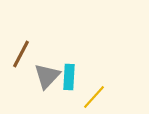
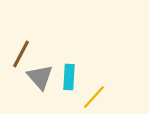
gray triangle: moved 7 px left, 1 px down; rotated 24 degrees counterclockwise
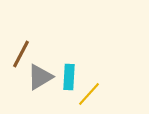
gray triangle: rotated 40 degrees clockwise
yellow line: moved 5 px left, 3 px up
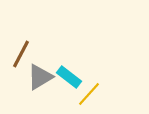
cyan rectangle: rotated 55 degrees counterclockwise
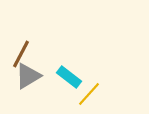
gray triangle: moved 12 px left, 1 px up
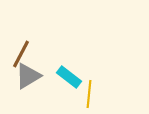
yellow line: rotated 36 degrees counterclockwise
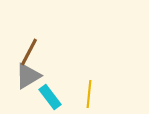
brown line: moved 8 px right, 2 px up
cyan rectangle: moved 19 px left, 20 px down; rotated 15 degrees clockwise
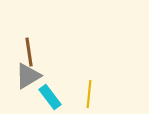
brown line: rotated 36 degrees counterclockwise
